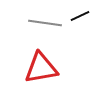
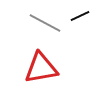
gray line: rotated 20 degrees clockwise
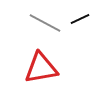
black line: moved 3 px down
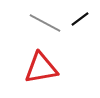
black line: rotated 12 degrees counterclockwise
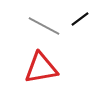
gray line: moved 1 px left, 3 px down
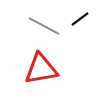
red triangle: moved 1 px down
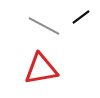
black line: moved 1 px right, 2 px up
